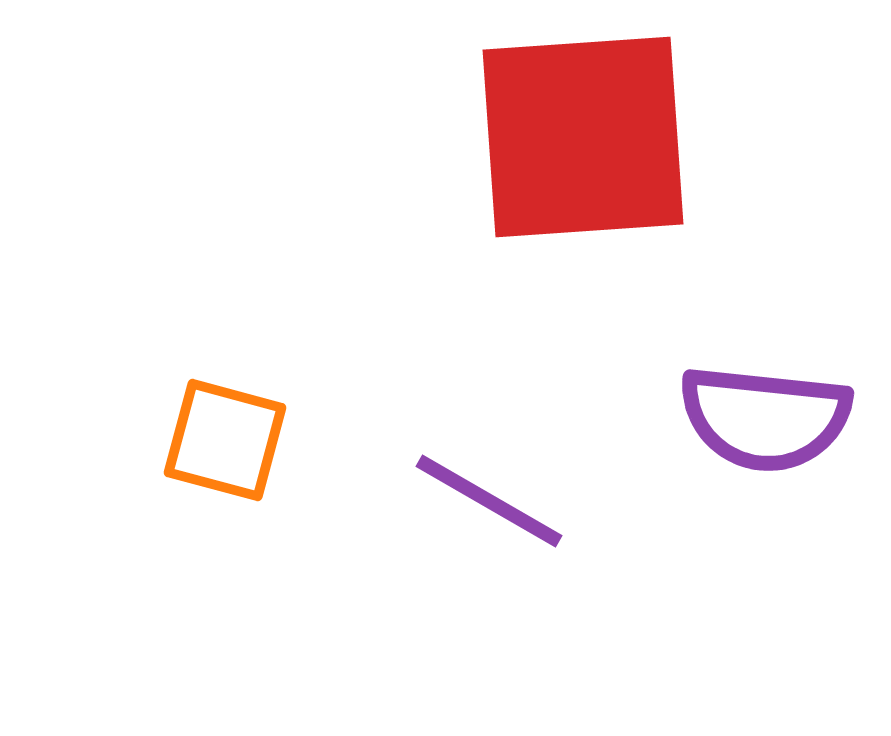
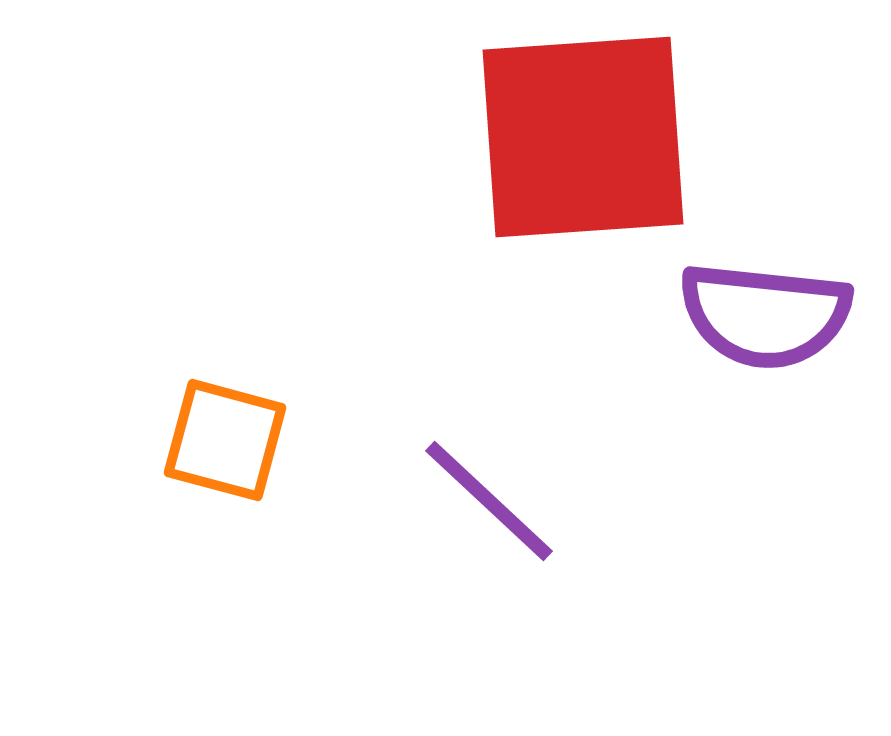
purple semicircle: moved 103 px up
purple line: rotated 13 degrees clockwise
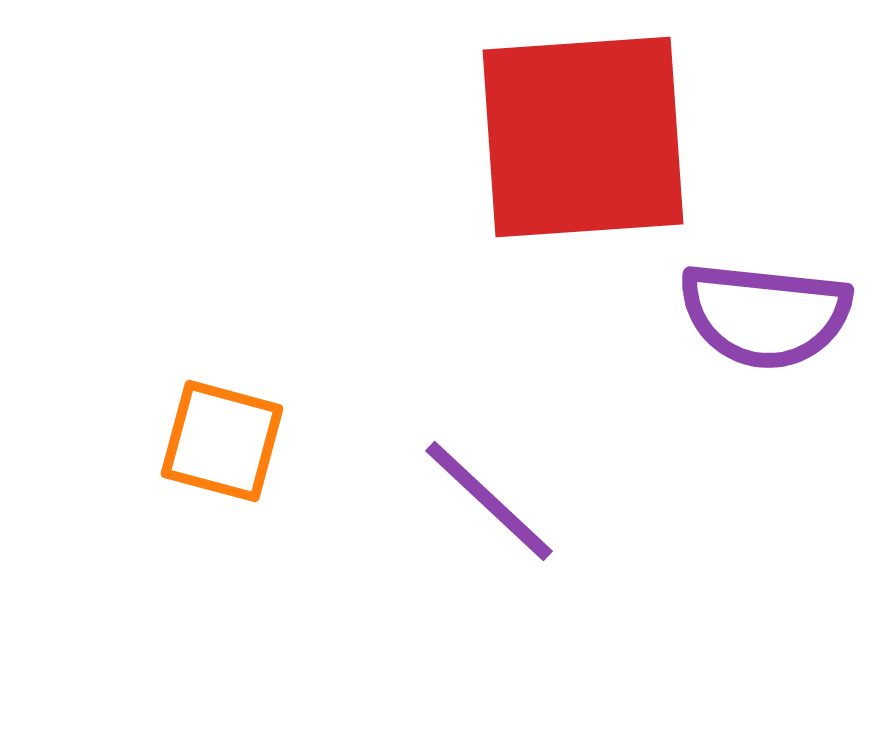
orange square: moved 3 px left, 1 px down
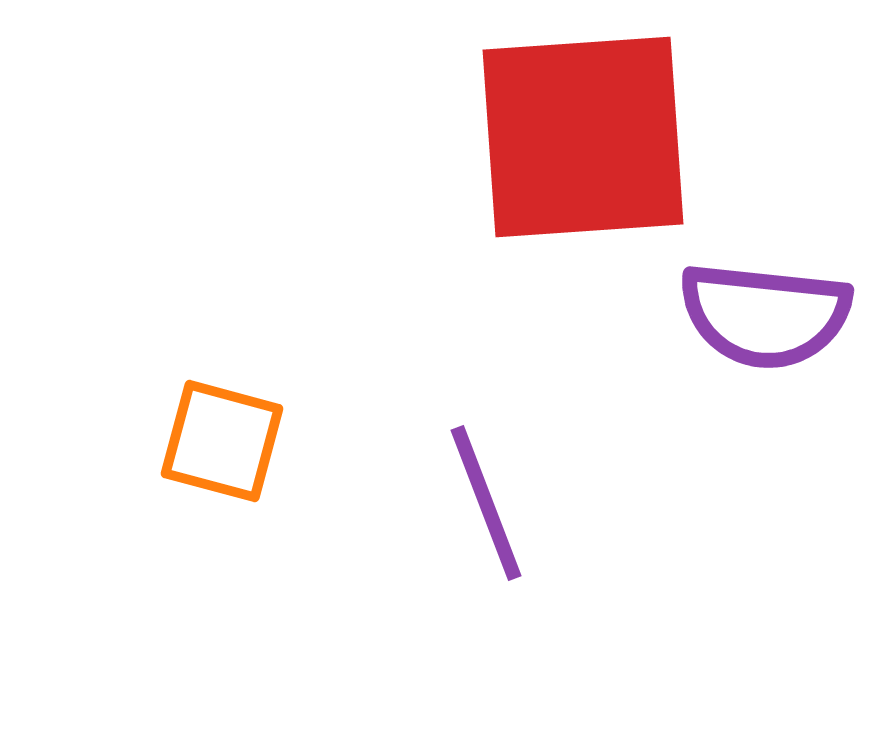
purple line: moved 3 px left, 2 px down; rotated 26 degrees clockwise
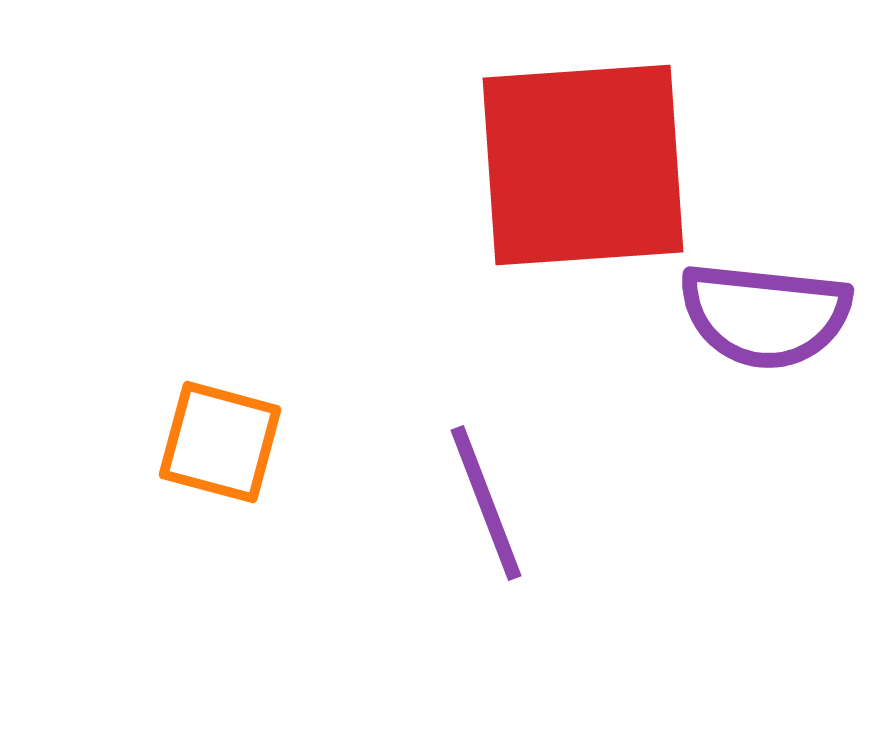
red square: moved 28 px down
orange square: moved 2 px left, 1 px down
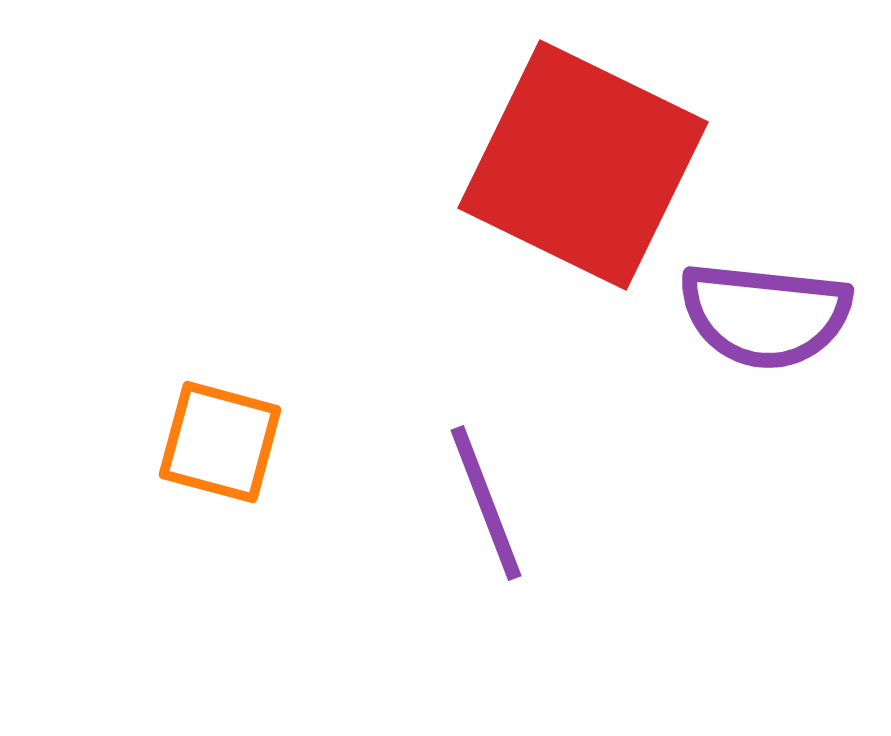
red square: rotated 30 degrees clockwise
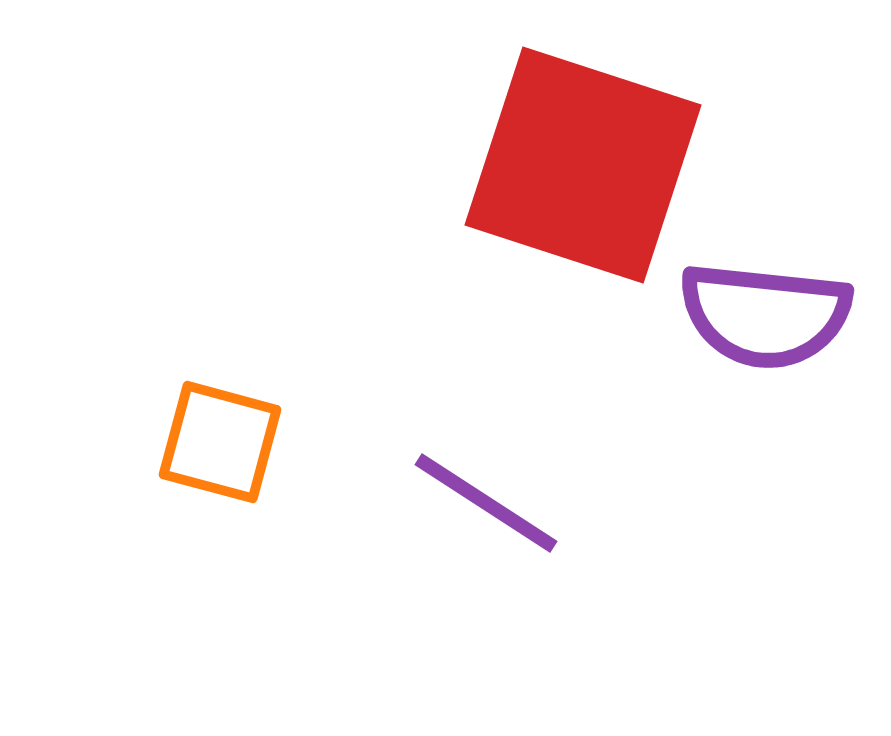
red square: rotated 8 degrees counterclockwise
purple line: rotated 36 degrees counterclockwise
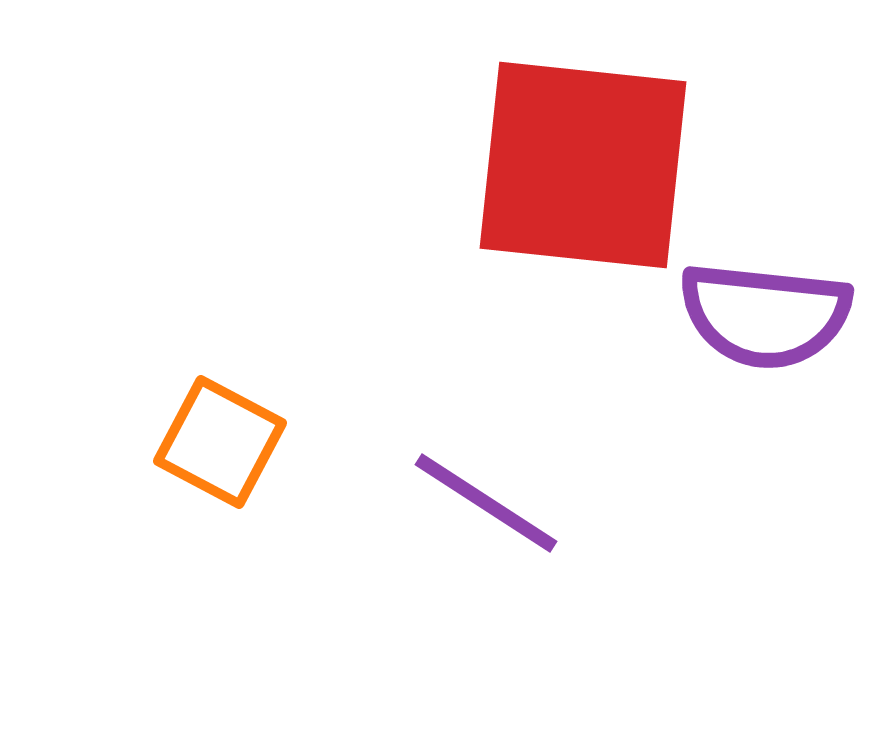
red square: rotated 12 degrees counterclockwise
orange square: rotated 13 degrees clockwise
